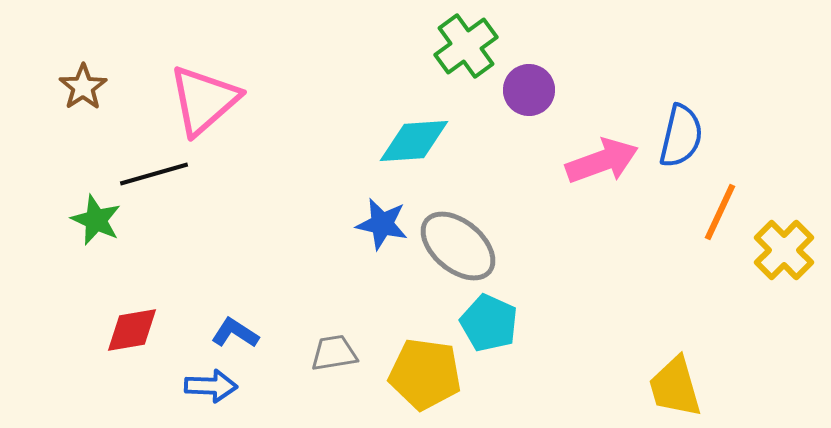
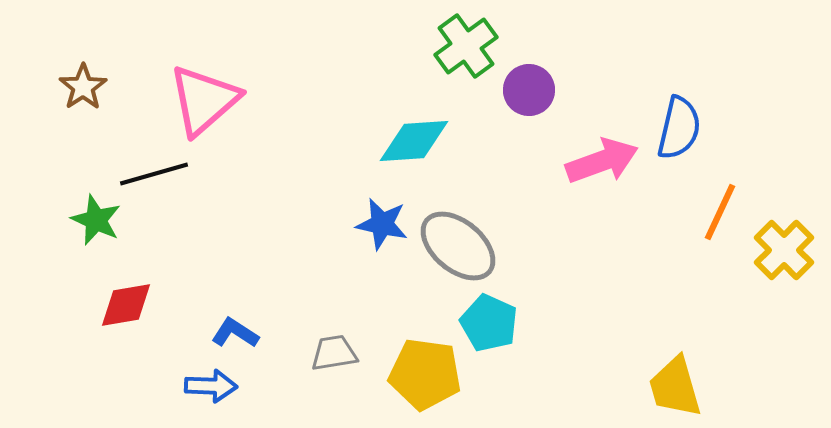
blue semicircle: moved 2 px left, 8 px up
red diamond: moved 6 px left, 25 px up
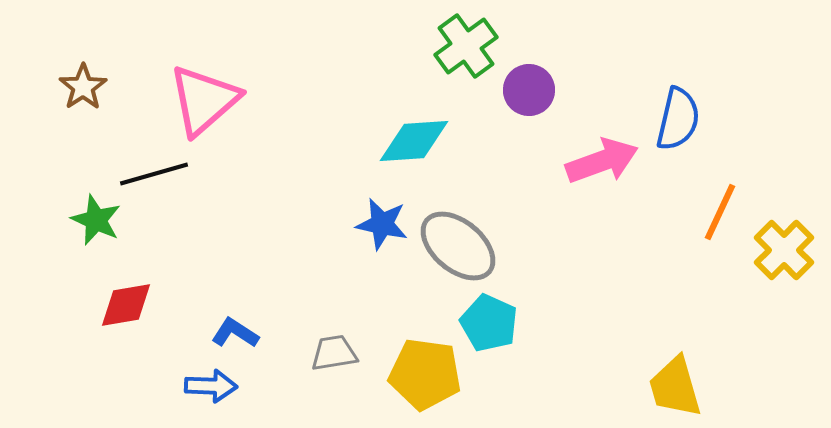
blue semicircle: moved 1 px left, 9 px up
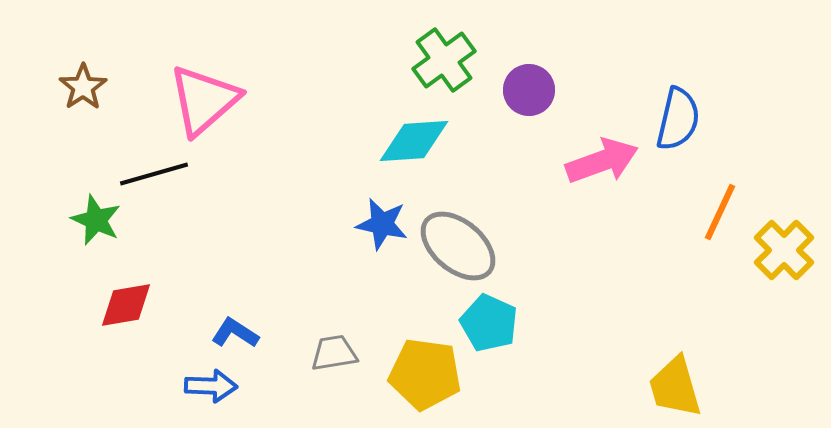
green cross: moved 22 px left, 14 px down
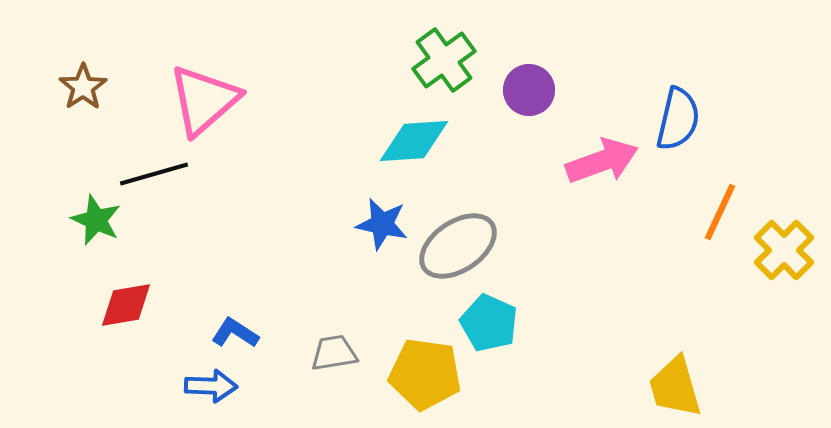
gray ellipse: rotated 74 degrees counterclockwise
